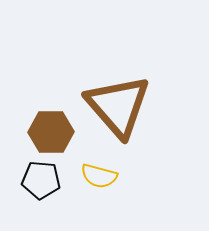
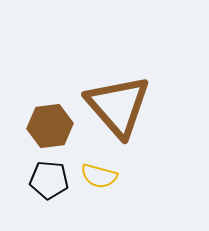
brown hexagon: moved 1 px left, 6 px up; rotated 6 degrees counterclockwise
black pentagon: moved 8 px right
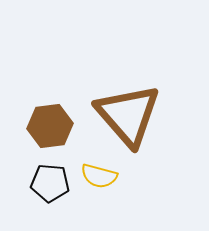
brown triangle: moved 10 px right, 9 px down
black pentagon: moved 1 px right, 3 px down
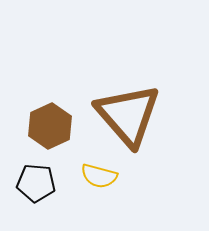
brown hexagon: rotated 18 degrees counterclockwise
black pentagon: moved 14 px left
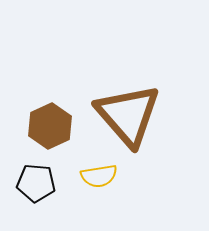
yellow semicircle: rotated 24 degrees counterclockwise
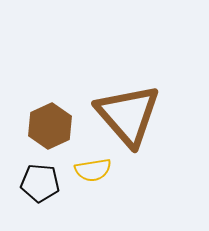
yellow semicircle: moved 6 px left, 6 px up
black pentagon: moved 4 px right
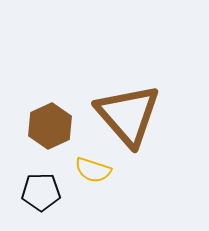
yellow semicircle: rotated 27 degrees clockwise
black pentagon: moved 1 px right, 9 px down; rotated 6 degrees counterclockwise
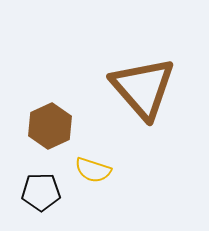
brown triangle: moved 15 px right, 27 px up
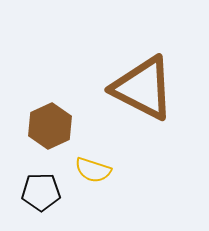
brown triangle: rotated 22 degrees counterclockwise
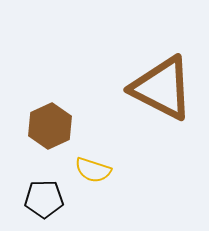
brown triangle: moved 19 px right
black pentagon: moved 3 px right, 7 px down
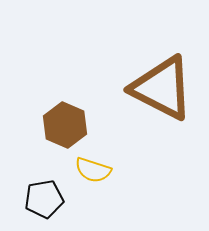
brown hexagon: moved 15 px right, 1 px up; rotated 12 degrees counterclockwise
black pentagon: rotated 9 degrees counterclockwise
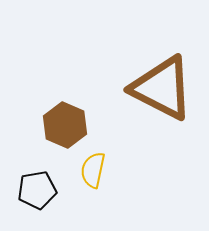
yellow semicircle: rotated 84 degrees clockwise
black pentagon: moved 7 px left, 9 px up
